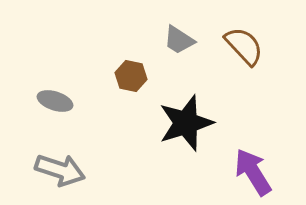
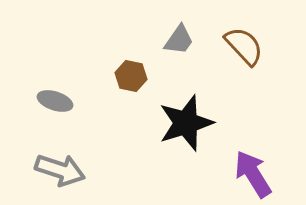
gray trapezoid: rotated 88 degrees counterclockwise
purple arrow: moved 2 px down
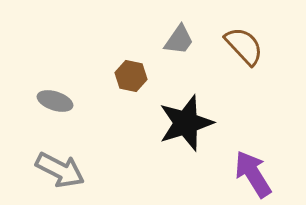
gray arrow: rotated 9 degrees clockwise
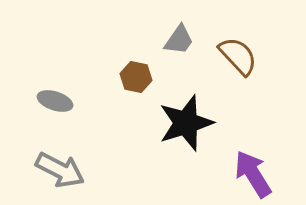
brown semicircle: moved 6 px left, 10 px down
brown hexagon: moved 5 px right, 1 px down
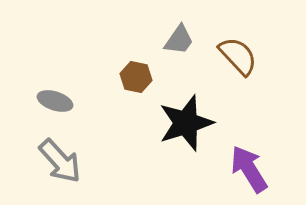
gray arrow: moved 9 px up; rotated 21 degrees clockwise
purple arrow: moved 4 px left, 5 px up
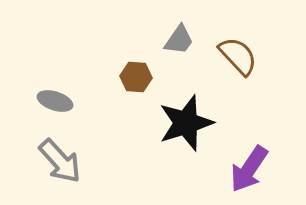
brown hexagon: rotated 8 degrees counterclockwise
purple arrow: rotated 114 degrees counterclockwise
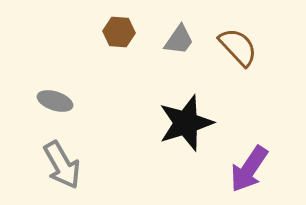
brown semicircle: moved 9 px up
brown hexagon: moved 17 px left, 45 px up
gray arrow: moved 2 px right, 4 px down; rotated 12 degrees clockwise
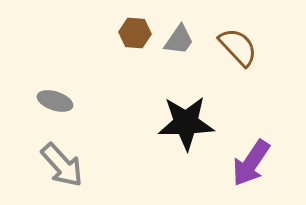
brown hexagon: moved 16 px right, 1 px down
black star: rotated 16 degrees clockwise
gray arrow: rotated 12 degrees counterclockwise
purple arrow: moved 2 px right, 6 px up
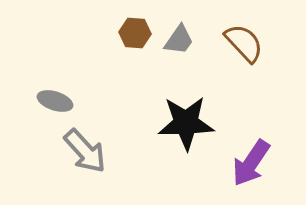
brown semicircle: moved 6 px right, 4 px up
gray arrow: moved 23 px right, 14 px up
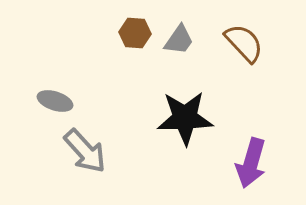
black star: moved 1 px left, 5 px up
purple arrow: rotated 18 degrees counterclockwise
